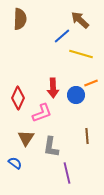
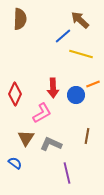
blue line: moved 1 px right
orange line: moved 2 px right, 1 px down
red diamond: moved 3 px left, 4 px up
pink L-shape: rotated 10 degrees counterclockwise
brown line: rotated 14 degrees clockwise
gray L-shape: moved 3 px up; rotated 105 degrees clockwise
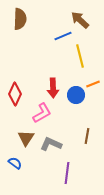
blue line: rotated 18 degrees clockwise
yellow line: moved 1 px left, 2 px down; rotated 60 degrees clockwise
purple line: rotated 20 degrees clockwise
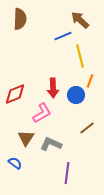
orange line: moved 3 px left, 3 px up; rotated 48 degrees counterclockwise
red diamond: rotated 45 degrees clockwise
brown line: moved 8 px up; rotated 42 degrees clockwise
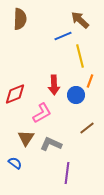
red arrow: moved 1 px right, 3 px up
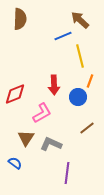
blue circle: moved 2 px right, 2 px down
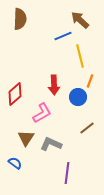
red diamond: rotated 20 degrees counterclockwise
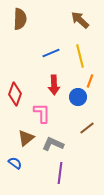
blue line: moved 12 px left, 17 px down
red diamond: rotated 30 degrees counterclockwise
pink L-shape: rotated 60 degrees counterclockwise
brown triangle: rotated 18 degrees clockwise
gray L-shape: moved 2 px right
purple line: moved 7 px left
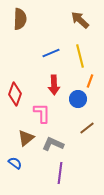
blue circle: moved 2 px down
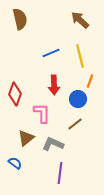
brown semicircle: rotated 15 degrees counterclockwise
brown line: moved 12 px left, 4 px up
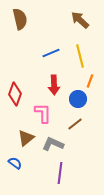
pink L-shape: moved 1 px right
